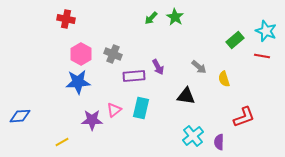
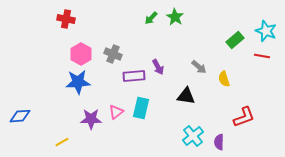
pink triangle: moved 2 px right, 2 px down
purple star: moved 1 px left, 1 px up
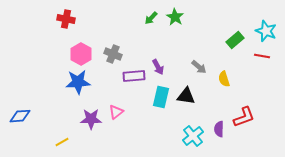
cyan rectangle: moved 20 px right, 11 px up
purple semicircle: moved 13 px up
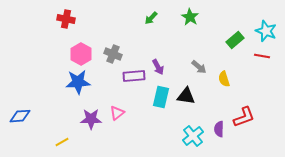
green star: moved 15 px right
pink triangle: moved 1 px right, 1 px down
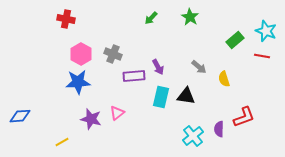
purple star: rotated 15 degrees clockwise
